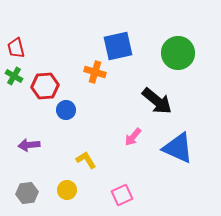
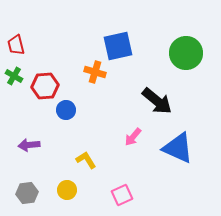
red trapezoid: moved 3 px up
green circle: moved 8 px right
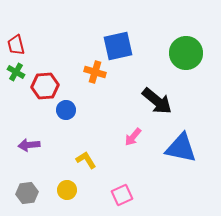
green cross: moved 2 px right, 4 px up
blue triangle: moved 3 px right; rotated 12 degrees counterclockwise
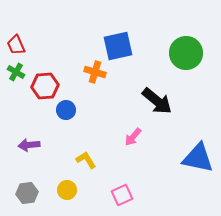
red trapezoid: rotated 10 degrees counterclockwise
blue triangle: moved 17 px right, 10 px down
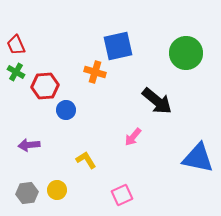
yellow circle: moved 10 px left
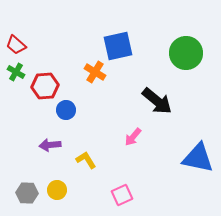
red trapezoid: rotated 25 degrees counterclockwise
orange cross: rotated 15 degrees clockwise
purple arrow: moved 21 px right
gray hexagon: rotated 10 degrees clockwise
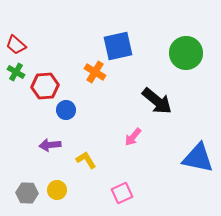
pink square: moved 2 px up
